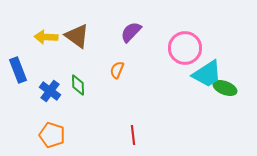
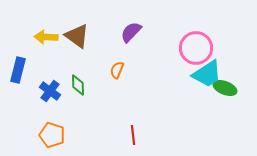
pink circle: moved 11 px right
blue rectangle: rotated 35 degrees clockwise
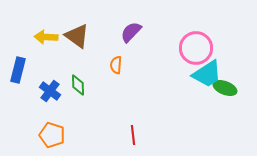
orange semicircle: moved 1 px left, 5 px up; rotated 18 degrees counterclockwise
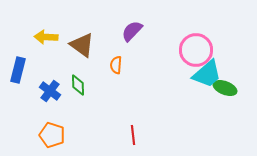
purple semicircle: moved 1 px right, 1 px up
brown triangle: moved 5 px right, 9 px down
pink circle: moved 2 px down
cyan trapezoid: rotated 8 degrees counterclockwise
